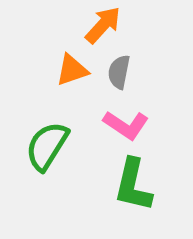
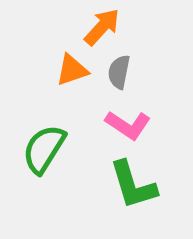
orange arrow: moved 1 px left, 2 px down
pink L-shape: moved 2 px right
green semicircle: moved 3 px left, 3 px down
green L-shape: rotated 30 degrees counterclockwise
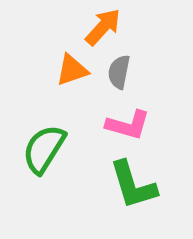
orange arrow: moved 1 px right
pink L-shape: rotated 18 degrees counterclockwise
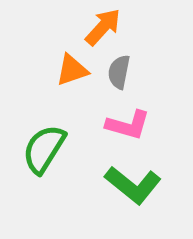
green L-shape: rotated 34 degrees counterclockwise
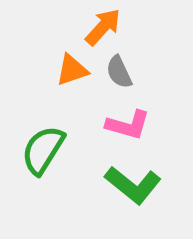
gray semicircle: rotated 36 degrees counterclockwise
green semicircle: moved 1 px left, 1 px down
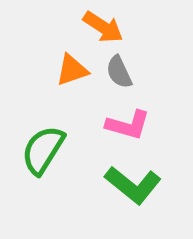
orange arrow: rotated 81 degrees clockwise
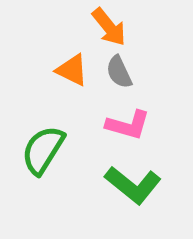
orange arrow: moved 6 px right; rotated 18 degrees clockwise
orange triangle: rotated 45 degrees clockwise
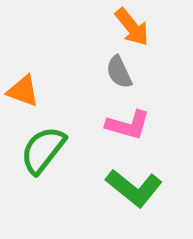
orange arrow: moved 23 px right
orange triangle: moved 49 px left, 21 px down; rotated 6 degrees counterclockwise
green semicircle: rotated 6 degrees clockwise
green L-shape: moved 1 px right, 3 px down
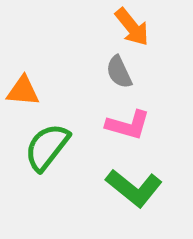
orange triangle: rotated 15 degrees counterclockwise
green semicircle: moved 4 px right, 3 px up
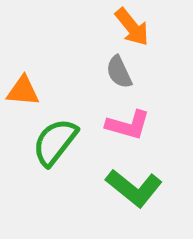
green semicircle: moved 8 px right, 5 px up
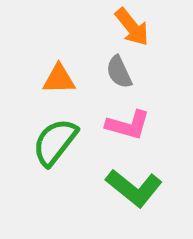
orange triangle: moved 36 px right, 12 px up; rotated 6 degrees counterclockwise
